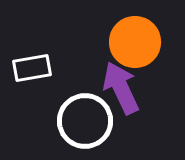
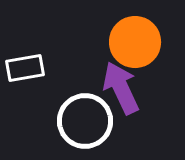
white rectangle: moved 7 px left
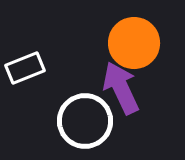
orange circle: moved 1 px left, 1 px down
white rectangle: rotated 12 degrees counterclockwise
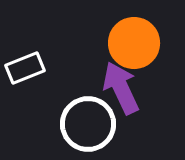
white circle: moved 3 px right, 3 px down
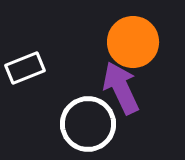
orange circle: moved 1 px left, 1 px up
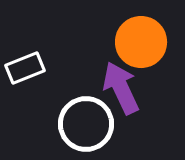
orange circle: moved 8 px right
white circle: moved 2 px left
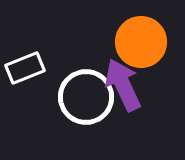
purple arrow: moved 2 px right, 3 px up
white circle: moved 27 px up
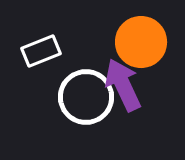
white rectangle: moved 16 px right, 17 px up
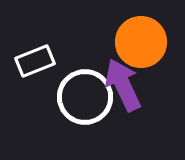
white rectangle: moved 6 px left, 10 px down
white circle: moved 1 px left
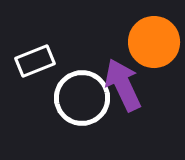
orange circle: moved 13 px right
white circle: moved 3 px left, 1 px down
